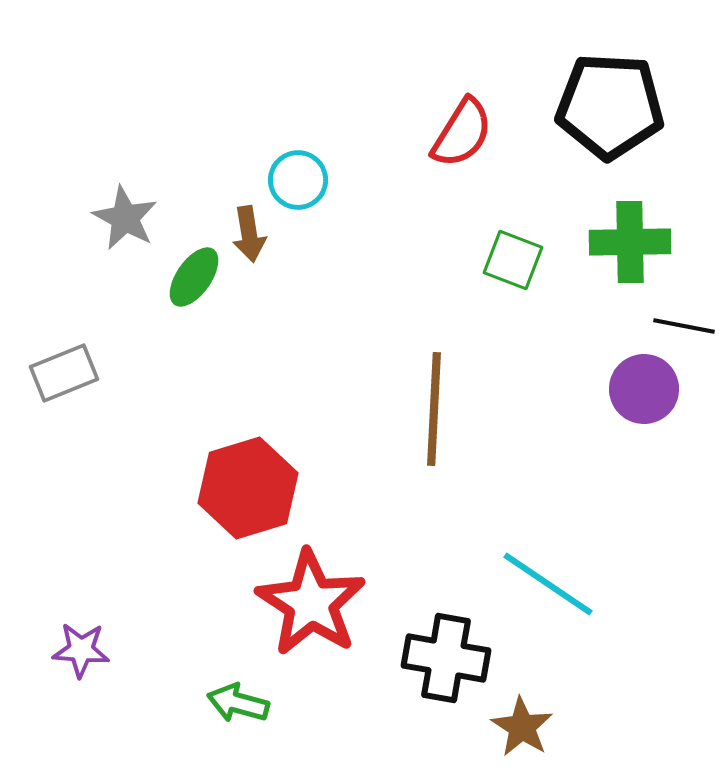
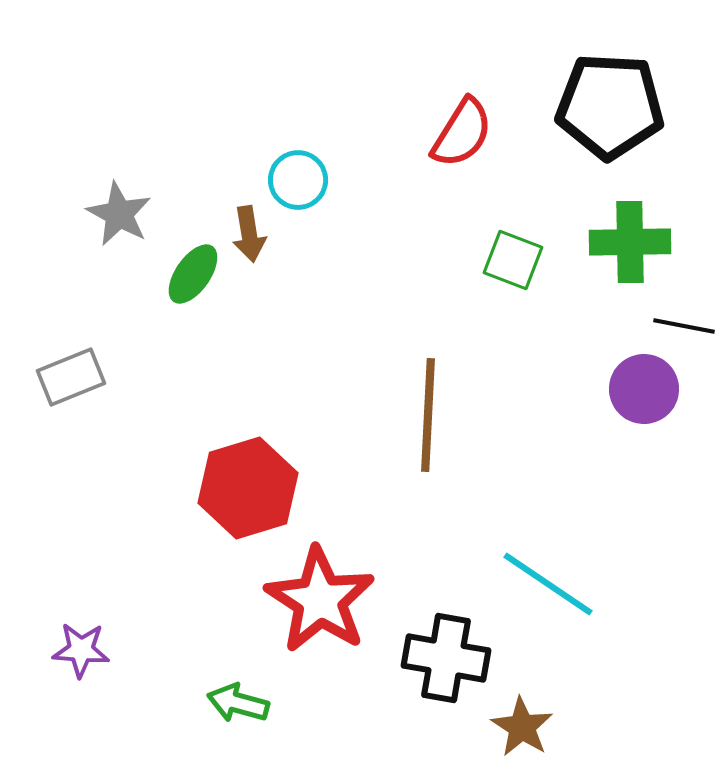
gray star: moved 6 px left, 4 px up
green ellipse: moved 1 px left, 3 px up
gray rectangle: moved 7 px right, 4 px down
brown line: moved 6 px left, 6 px down
red star: moved 9 px right, 3 px up
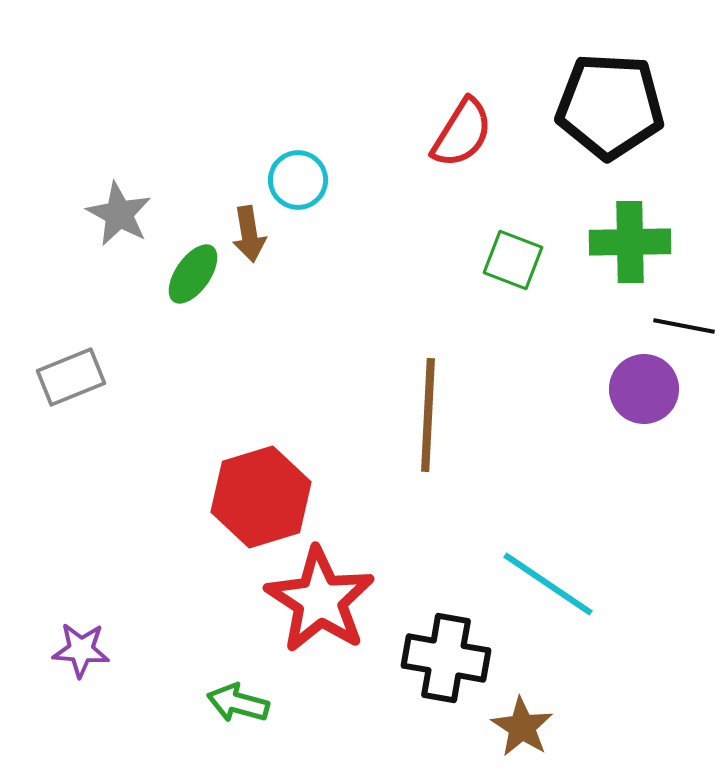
red hexagon: moved 13 px right, 9 px down
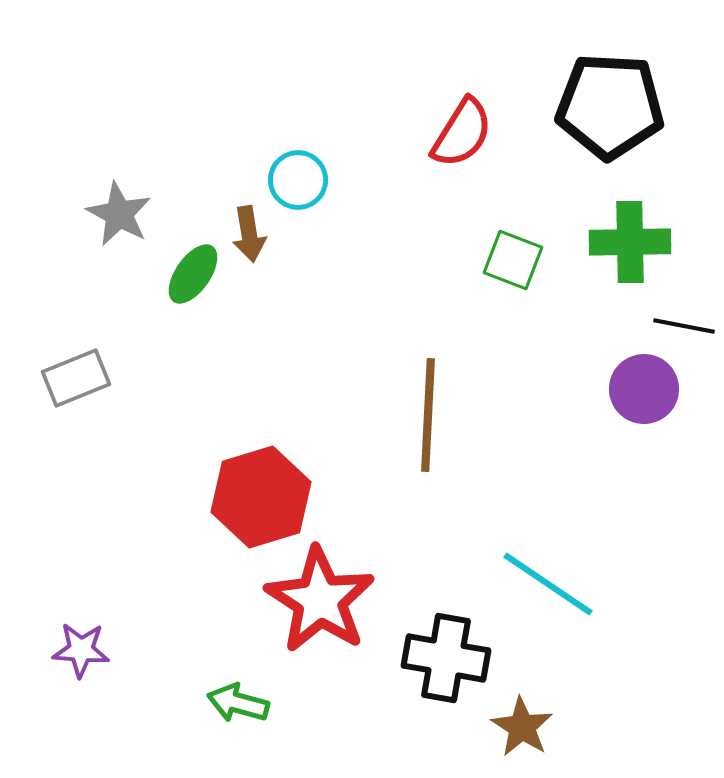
gray rectangle: moved 5 px right, 1 px down
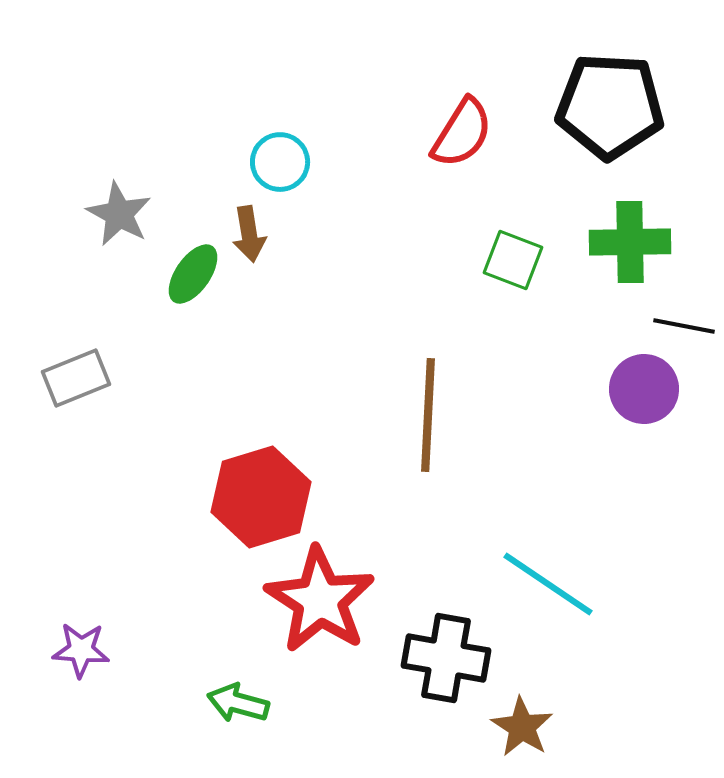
cyan circle: moved 18 px left, 18 px up
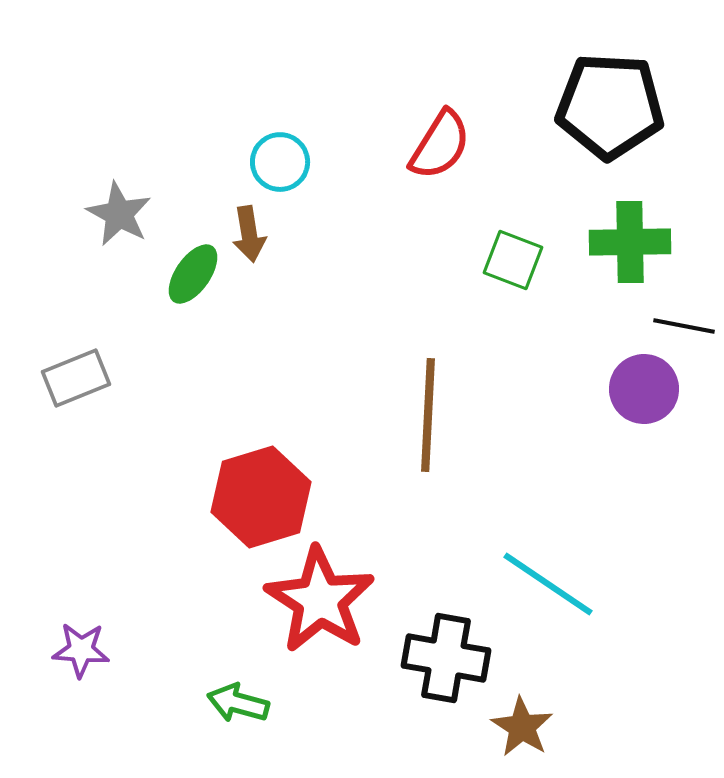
red semicircle: moved 22 px left, 12 px down
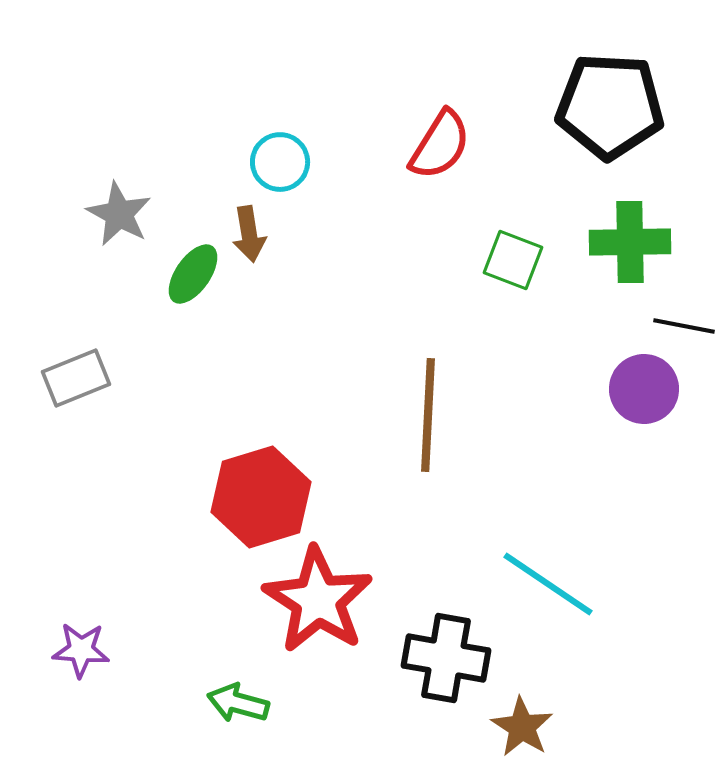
red star: moved 2 px left
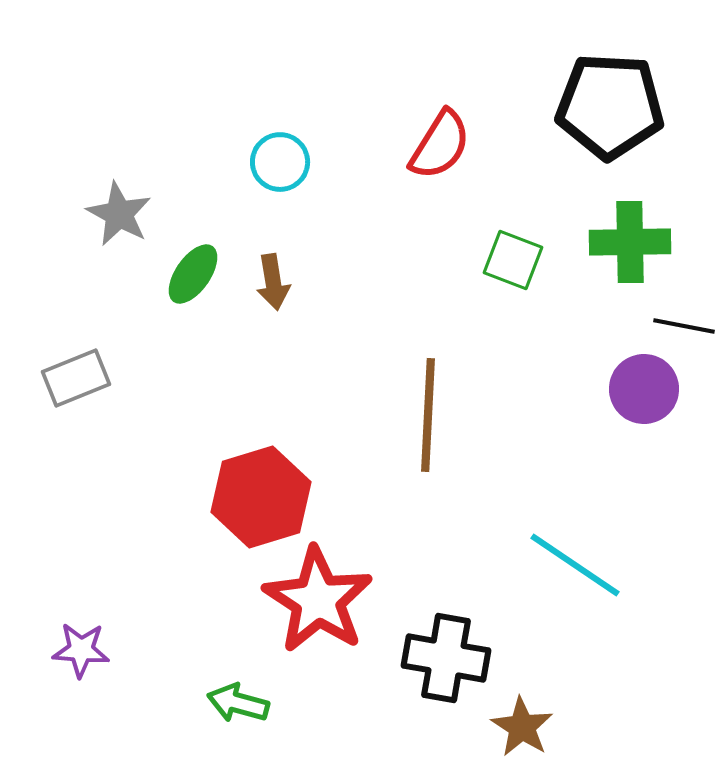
brown arrow: moved 24 px right, 48 px down
cyan line: moved 27 px right, 19 px up
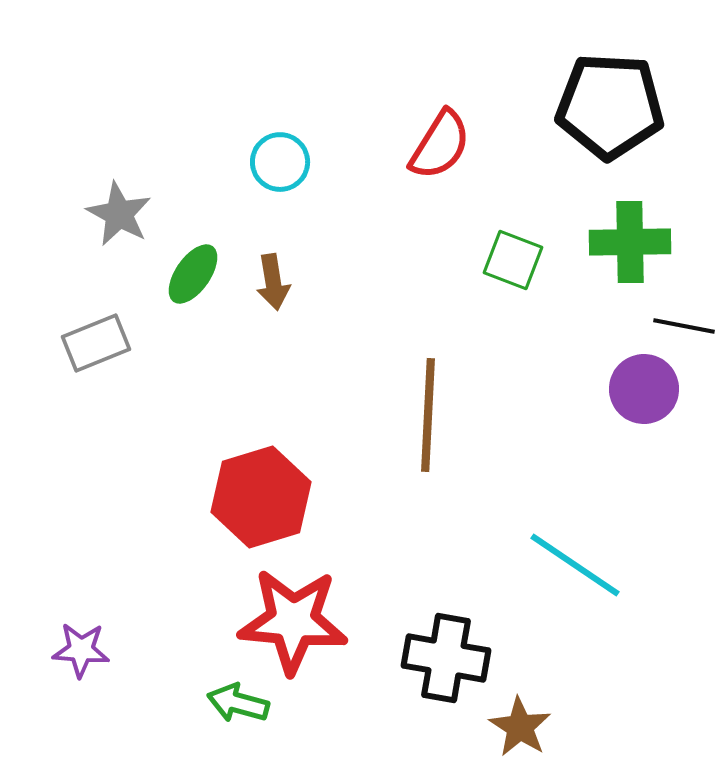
gray rectangle: moved 20 px right, 35 px up
red star: moved 25 px left, 21 px down; rotated 28 degrees counterclockwise
brown star: moved 2 px left
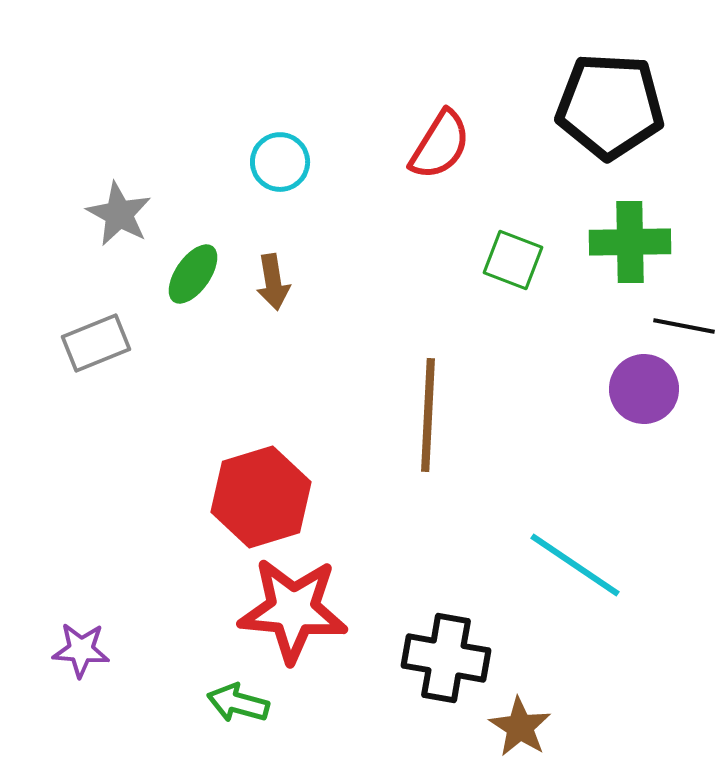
red star: moved 11 px up
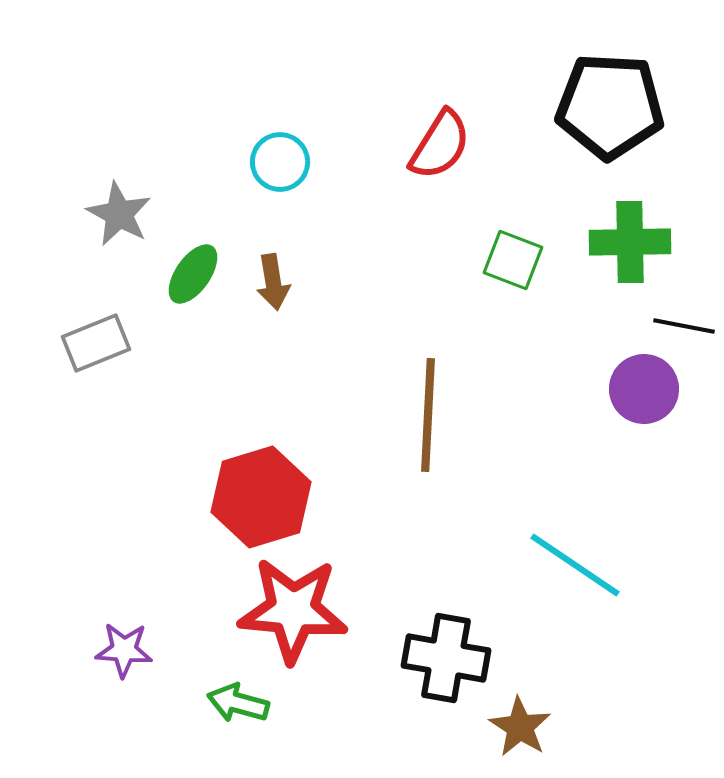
purple star: moved 43 px right
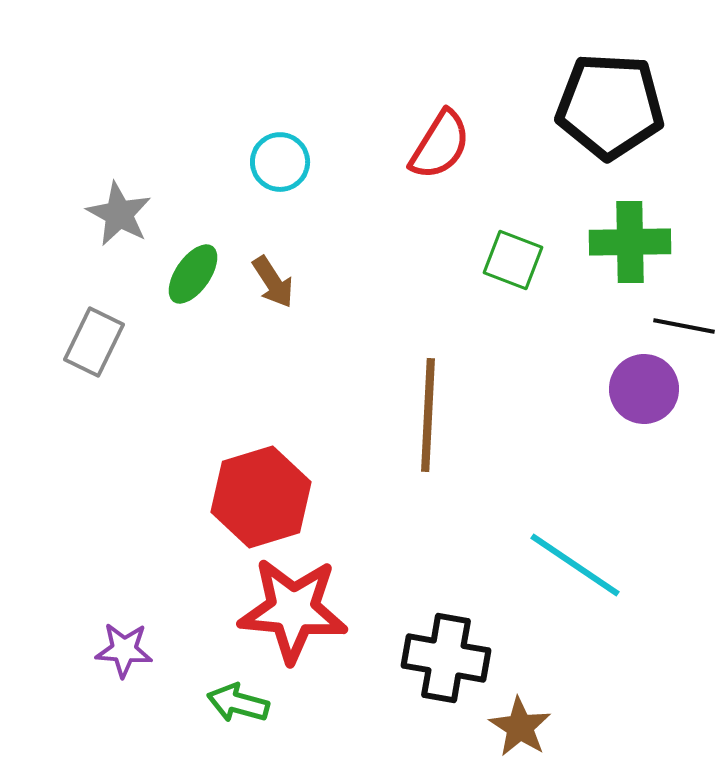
brown arrow: rotated 24 degrees counterclockwise
gray rectangle: moved 2 px left, 1 px up; rotated 42 degrees counterclockwise
